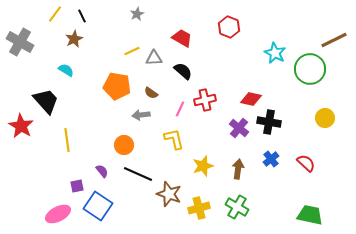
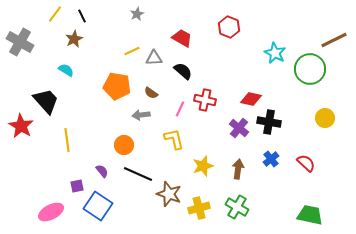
red cross at (205, 100): rotated 25 degrees clockwise
pink ellipse at (58, 214): moved 7 px left, 2 px up
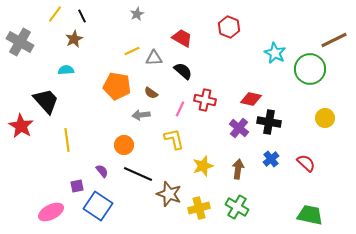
cyan semicircle at (66, 70): rotated 35 degrees counterclockwise
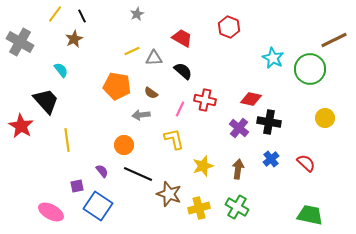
cyan star at (275, 53): moved 2 px left, 5 px down
cyan semicircle at (66, 70): moved 5 px left; rotated 56 degrees clockwise
pink ellipse at (51, 212): rotated 55 degrees clockwise
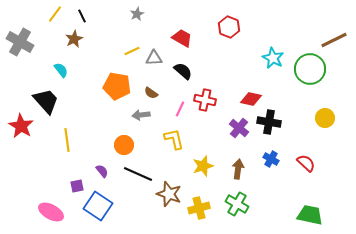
blue cross at (271, 159): rotated 21 degrees counterclockwise
green cross at (237, 207): moved 3 px up
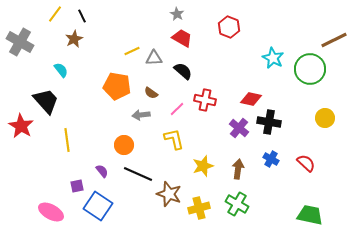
gray star at (137, 14): moved 40 px right; rotated 16 degrees counterclockwise
pink line at (180, 109): moved 3 px left; rotated 21 degrees clockwise
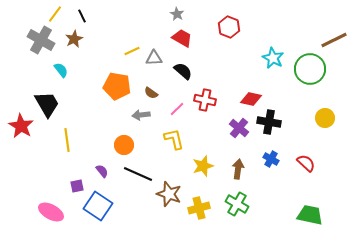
gray cross at (20, 42): moved 21 px right, 2 px up
black trapezoid at (46, 101): moved 1 px right, 3 px down; rotated 12 degrees clockwise
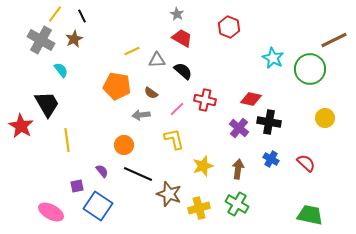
gray triangle at (154, 58): moved 3 px right, 2 px down
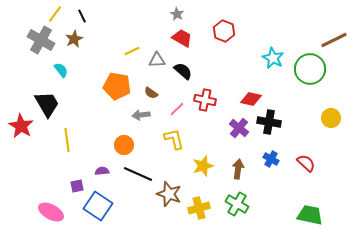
red hexagon at (229, 27): moved 5 px left, 4 px down
yellow circle at (325, 118): moved 6 px right
purple semicircle at (102, 171): rotated 56 degrees counterclockwise
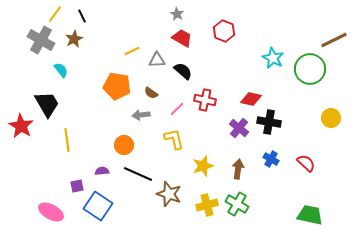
yellow cross at (199, 208): moved 8 px right, 3 px up
